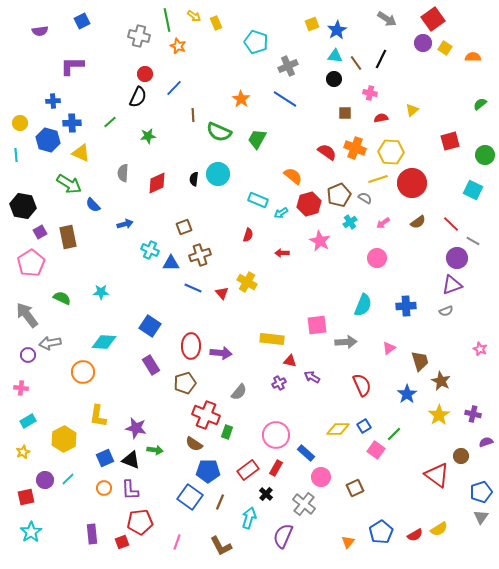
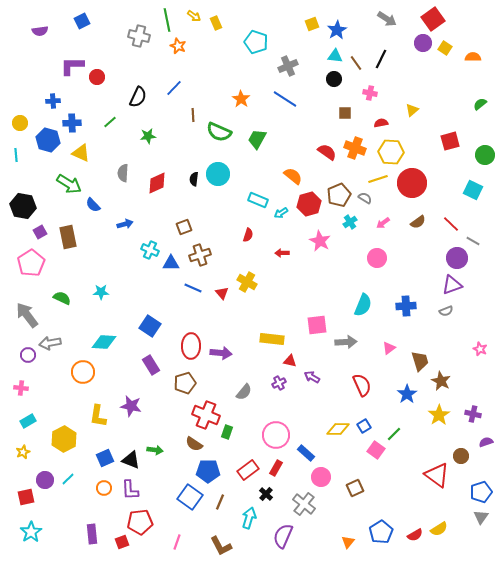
red circle at (145, 74): moved 48 px left, 3 px down
red semicircle at (381, 118): moved 5 px down
gray semicircle at (239, 392): moved 5 px right
purple star at (136, 428): moved 5 px left, 22 px up
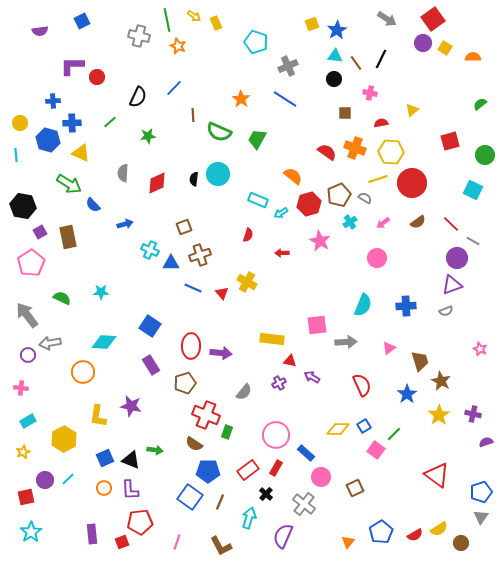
brown circle at (461, 456): moved 87 px down
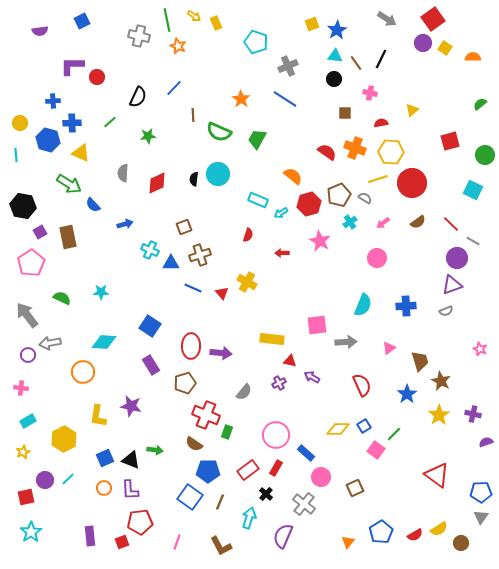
blue pentagon at (481, 492): rotated 15 degrees clockwise
purple rectangle at (92, 534): moved 2 px left, 2 px down
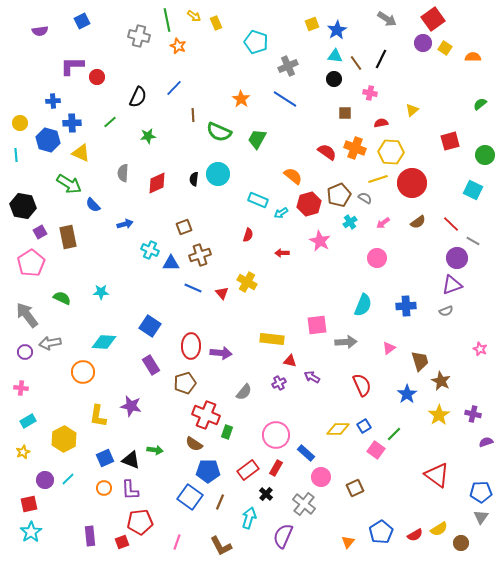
purple circle at (28, 355): moved 3 px left, 3 px up
red square at (26, 497): moved 3 px right, 7 px down
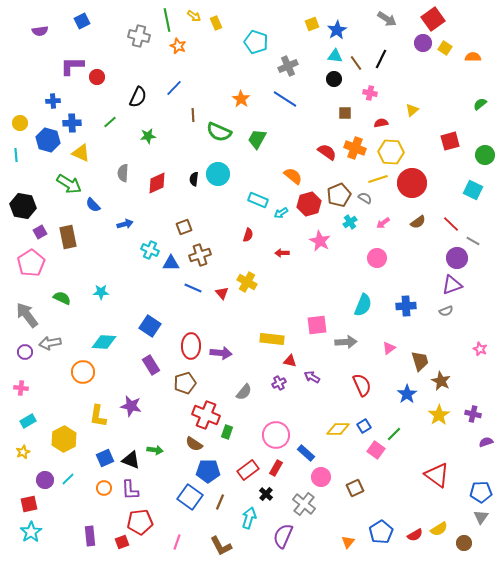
brown circle at (461, 543): moved 3 px right
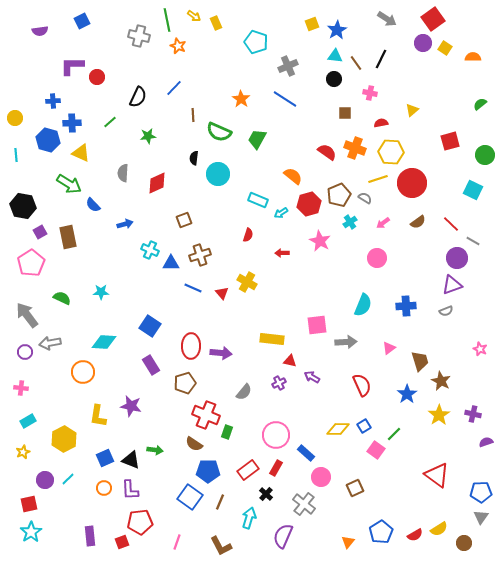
yellow circle at (20, 123): moved 5 px left, 5 px up
black semicircle at (194, 179): moved 21 px up
brown square at (184, 227): moved 7 px up
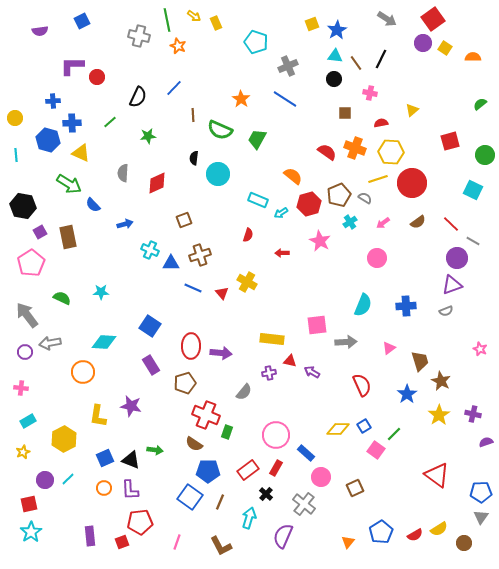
green semicircle at (219, 132): moved 1 px right, 2 px up
purple arrow at (312, 377): moved 5 px up
purple cross at (279, 383): moved 10 px left, 10 px up; rotated 16 degrees clockwise
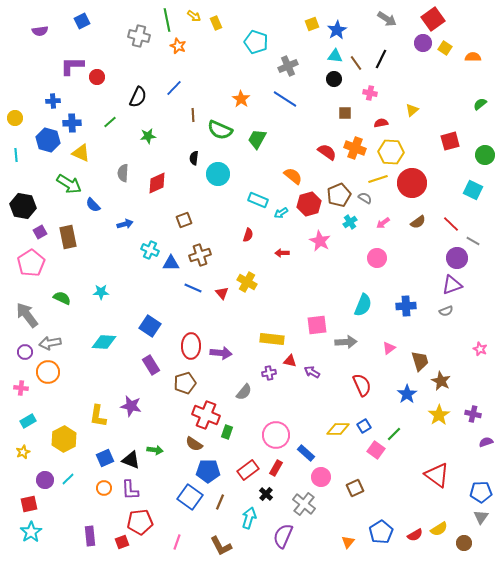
orange circle at (83, 372): moved 35 px left
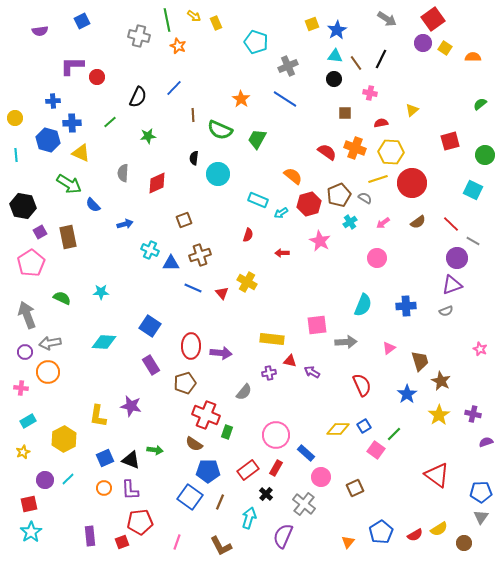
gray arrow at (27, 315): rotated 16 degrees clockwise
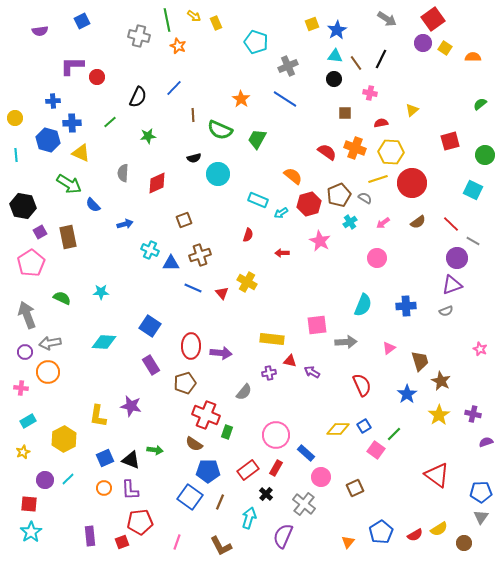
black semicircle at (194, 158): rotated 112 degrees counterclockwise
red square at (29, 504): rotated 18 degrees clockwise
